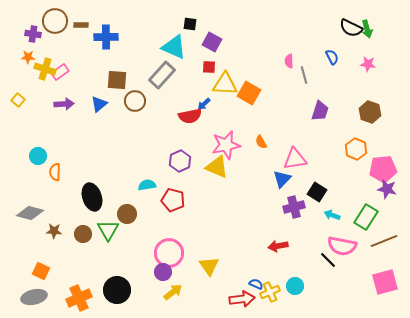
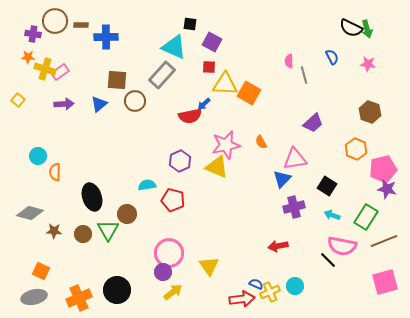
purple trapezoid at (320, 111): moved 7 px left, 12 px down; rotated 30 degrees clockwise
pink pentagon at (383, 169): rotated 8 degrees counterclockwise
black square at (317, 192): moved 10 px right, 6 px up
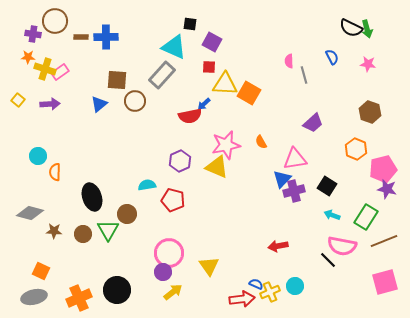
brown rectangle at (81, 25): moved 12 px down
purple arrow at (64, 104): moved 14 px left
purple cross at (294, 207): moved 16 px up
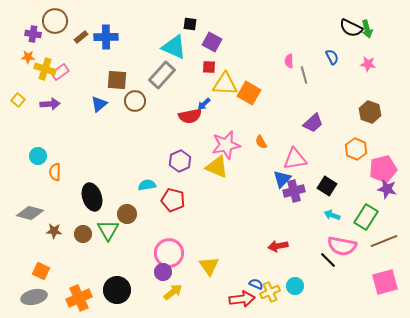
brown rectangle at (81, 37): rotated 40 degrees counterclockwise
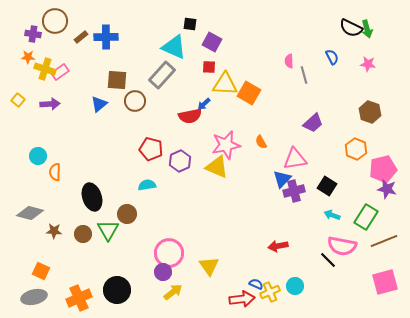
red pentagon at (173, 200): moved 22 px left, 51 px up
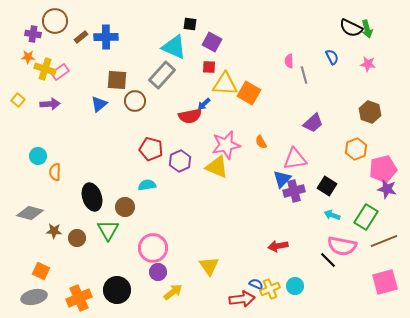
orange hexagon at (356, 149): rotated 15 degrees clockwise
brown circle at (127, 214): moved 2 px left, 7 px up
brown circle at (83, 234): moved 6 px left, 4 px down
pink circle at (169, 253): moved 16 px left, 5 px up
purple circle at (163, 272): moved 5 px left
yellow cross at (270, 292): moved 3 px up
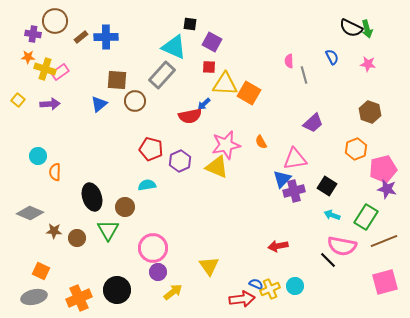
gray diamond at (30, 213): rotated 8 degrees clockwise
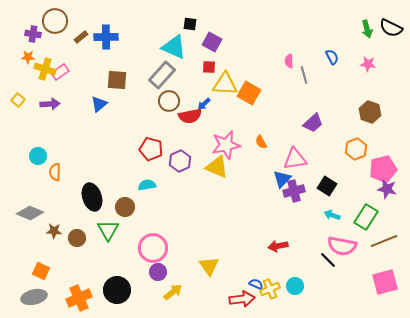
black semicircle at (351, 28): moved 40 px right
brown circle at (135, 101): moved 34 px right
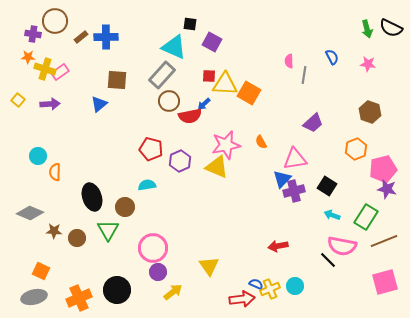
red square at (209, 67): moved 9 px down
gray line at (304, 75): rotated 24 degrees clockwise
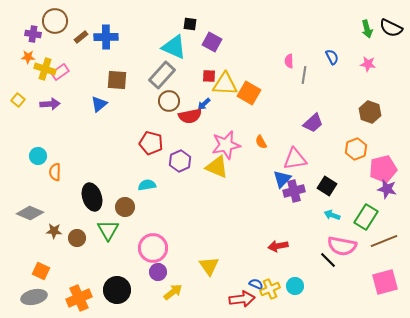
red pentagon at (151, 149): moved 6 px up
